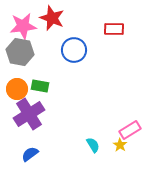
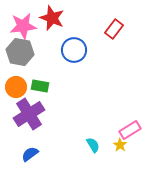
red rectangle: rotated 54 degrees counterclockwise
orange circle: moved 1 px left, 2 px up
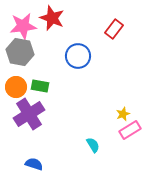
blue circle: moved 4 px right, 6 px down
yellow star: moved 3 px right, 31 px up; rotated 16 degrees clockwise
blue semicircle: moved 4 px right, 10 px down; rotated 54 degrees clockwise
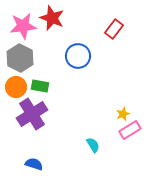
gray hexagon: moved 6 px down; rotated 16 degrees clockwise
purple cross: moved 3 px right
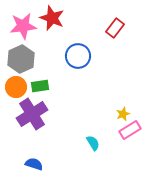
red rectangle: moved 1 px right, 1 px up
gray hexagon: moved 1 px right, 1 px down; rotated 8 degrees clockwise
green rectangle: rotated 18 degrees counterclockwise
cyan semicircle: moved 2 px up
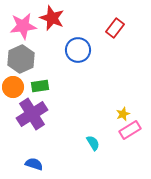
blue circle: moved 6 px up
orange circle: moved 3 px left
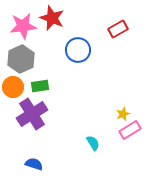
red rectangle: moved 3 px right, 1 px down; rotated 24 degrees clockwise
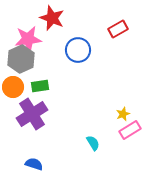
pink star: moved 5 px right, 13 px down
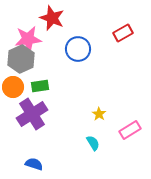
red rectangle: moved 5 px right, 4 px down
blue circle: moved 1 px up
yellow star: moved 24 px left; rotated 16 degrees counterclockwise
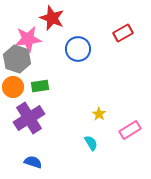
gray hexagon: moved 4 px left; rotated 16 degrees counterclockwise
purple cross: moved 3 px left, 4 px down
cyan semicircle: moved 2 px left
blue semicircle: moved 1 px left, 2 px up
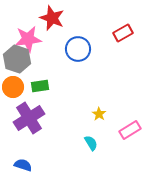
blue semicircle: moved 10 px left, 3 px down
